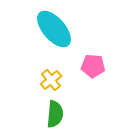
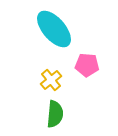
pink pentagon: moved 6 px left, 1 px up
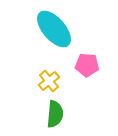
yellow cross: moved 2 px left, 1 px down
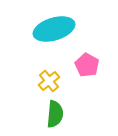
cyan ellipse: rotated 66 degrees counterclockwise
pink pentagon: rotated 25 degrees clockwise
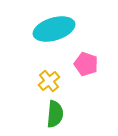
pink pentagon: moved 1 px left, 1 px up; rotated 10 degrees counterclockwise
